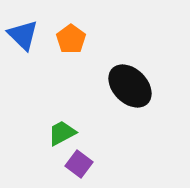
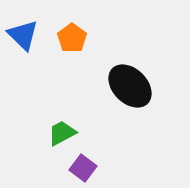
orange pentagon: moved 1 px right, 1 px up
purple square: moved 4 px right, 4 px down
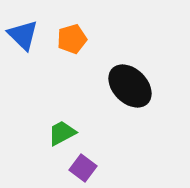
orange pentagon: moved 1 px down; rotated 20 degrees clockwise
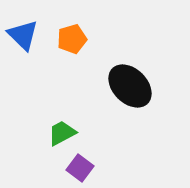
purple square: moved 3 px left
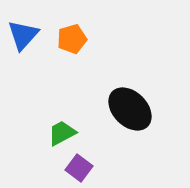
blue triangle: rotated 28 degrees clockwise
black ellipse: moved 23 px down
purple square: moved 1 px left
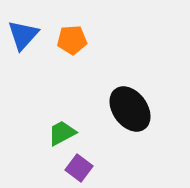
orange pentagon: moved 1 px down; rotated 12 degrees clockwise
black ellipse: rotated 9 degrees clockwise
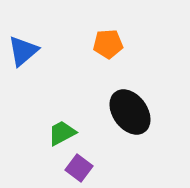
blue triangle: moved 16 px down; rotated 8 degrees clockwise
orange pentagon: moved 36 px right, 4 px down
black ellipse: moved 3 px down
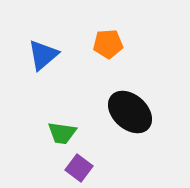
blue triangle: moved 20 px right, 4 px down
black ellipse: rotated 12 degrees counterclockwise
green trapezoid: rotated 144 degrees counterclockwise
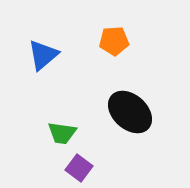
orange pentagon: moved 6 px right, 3 px up
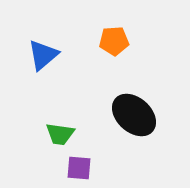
black ellipse: moved 4 px right, 3 px down
green trapezoid: moved 2 px left, 1 px down
purple square: rotated 32 degrees counterclockwise
